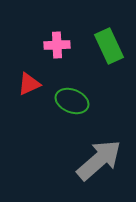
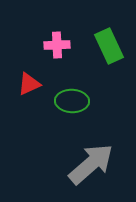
green ellipse: rotated 20 degrees counterclockwise
gray arrow: moved 8 px left, 4 px down
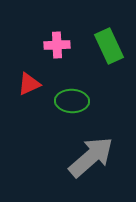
gray arrow: moved 7 px up
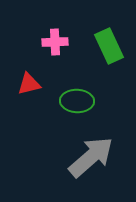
pink cross: moved 2 px left, 3 px up
red triangle: rotated 10 degrees clockwise
green ellipse: moved 5 px right
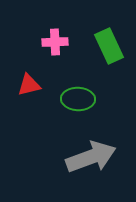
red triangle: moved 1 px down
green ellipse: moved 1 px right, 2 px up
gray arrow: rotated 21 degrees clockwise
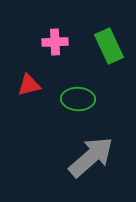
gray arrow: rotated 21 degrees counterclockwise
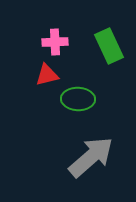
red triangle: moved 18 px right, 10 px up
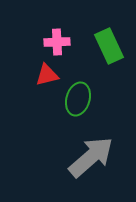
pink cross: moved 2 px right
green ellipse: rotated 76 degrees counterclockwise
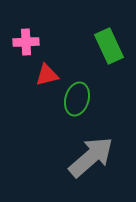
pink cross: moved 31 px left
green ellipse: moved 1 px left
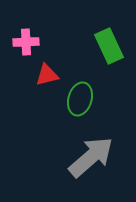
green ellipse: moved 3 px right
